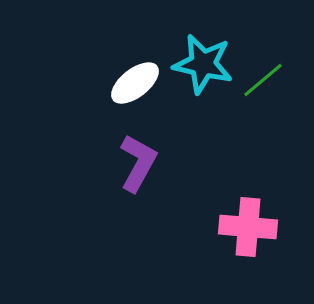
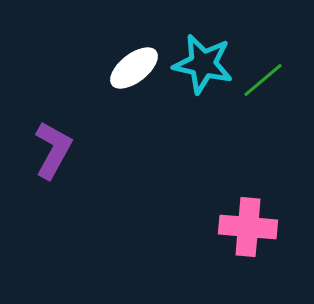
white ellipse: moved 1 px left, 15 px up
purple L-shape: moved 85 px left, 13 px up
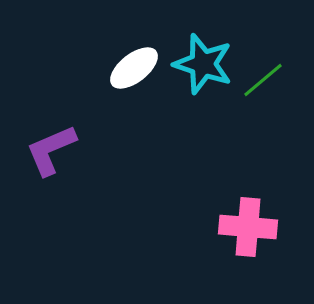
cyan star: rotated 6 degrees clockwise
purple L-shape: moved 2 px left; rotated 142 degrees counterclockwise
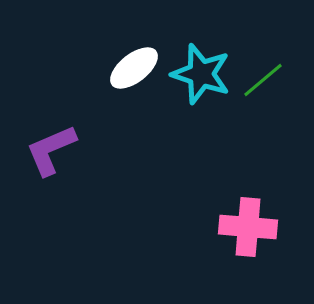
cyan star: moved 2 px left, 10 px down
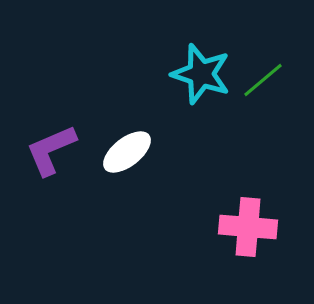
white ellipse: moved 7 px left, 84 px down
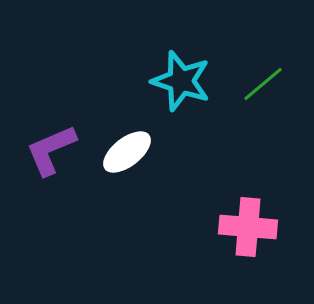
cyan star: moved 20 px left, 7 px down
green line: moved 4 px down
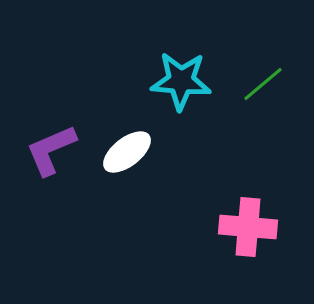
cyan star: rotated 14 degrees counterclockwise
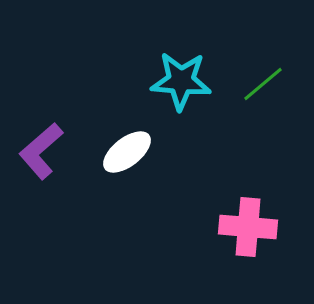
purple L-shape: moved 10 px left, 1 px down; rotated 18 degrees counterclockwise
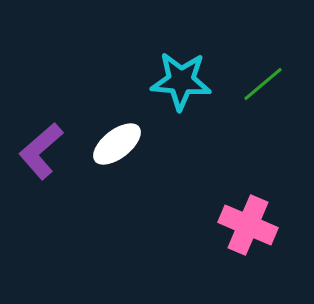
white ellipse: moved 10 px left, 8 px up
pink cross: moved 2 px up; rotated 18 degrees clockwise
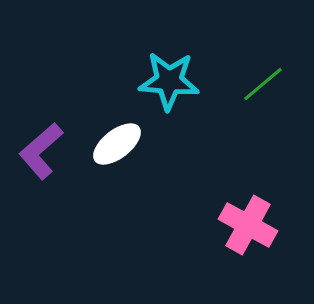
cyan star: moved 12 px left
pink cross: rotated 6 degrees clockwise
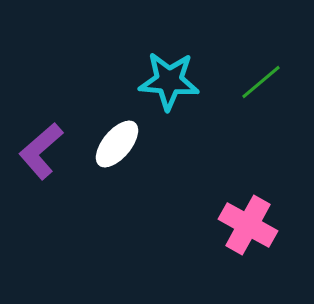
green line: moved 2 px left, 2 px up
white ellipse: rotated 12 degrees counterclockwise
